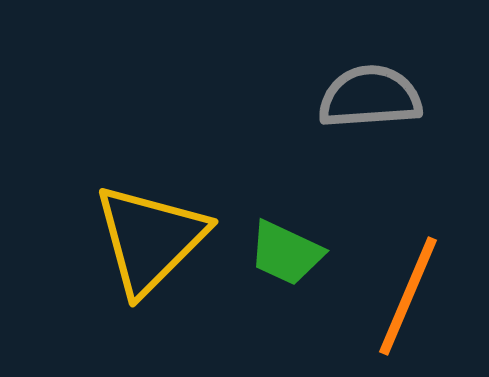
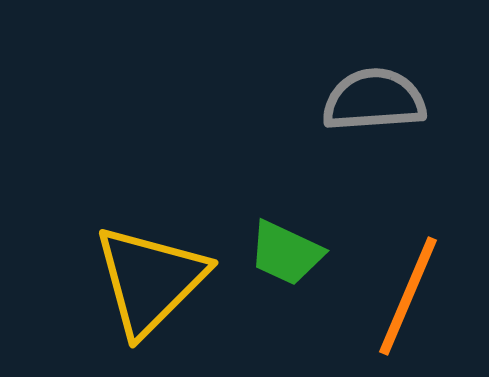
gray semicircle: moved 4 px right, 3 px down
yellow triangle: moved 41 px down
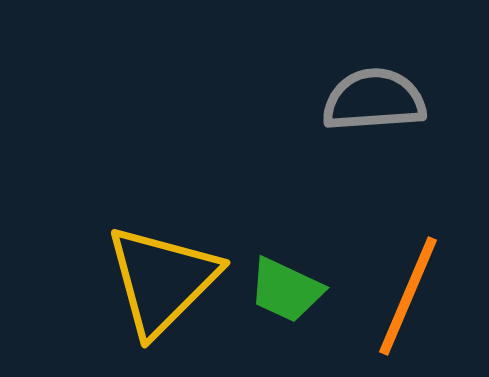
green trapezoid: moved 37 px down
yellow triangle: moved 12 px right
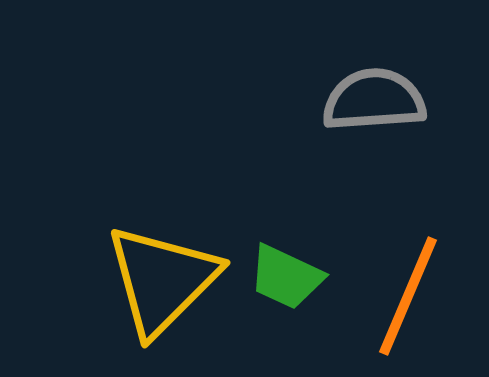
green trapezoid: moved 13 px up
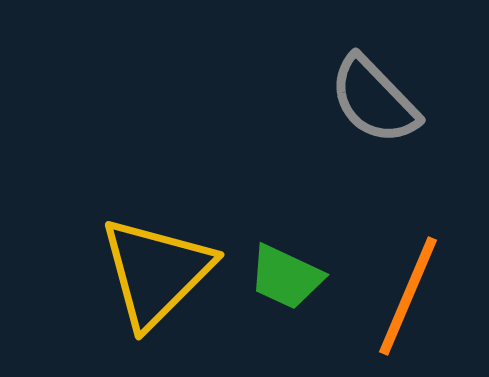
gray semicircle: rotated 130 degrees counterclockwise
yellow triangle: moved 6 px left, 8 px up
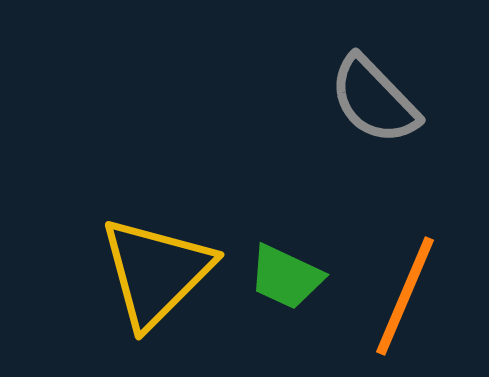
orange line: moved 3 px left
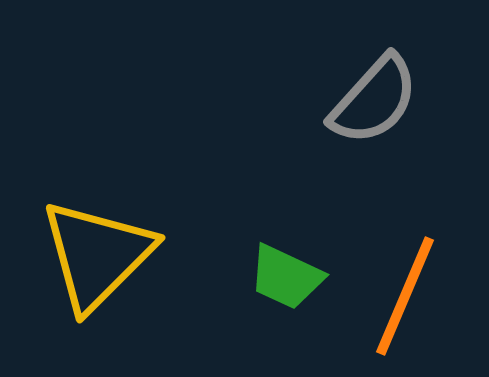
gray semicircle: rotated 94 degrees counterclockwise
yellow triangle: moved 59 px left, 17 px up
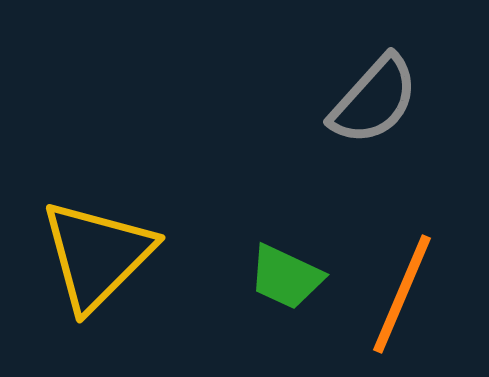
orange line: moved 3 px left, 2 px up
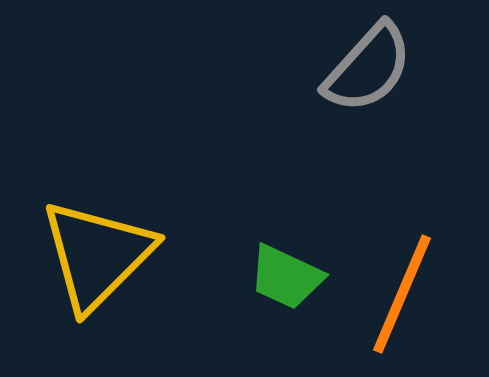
gray semicircle: moved 6 px left, 32 px up
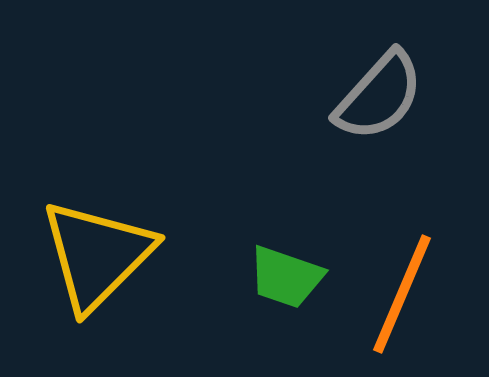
gray semicircle: moved 11 px right, 28 px down
green trapezoid: rotated 6 degrees counterclockwise
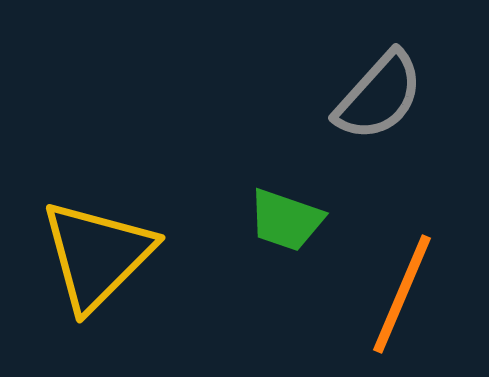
green trapezoid: moved 57 px up
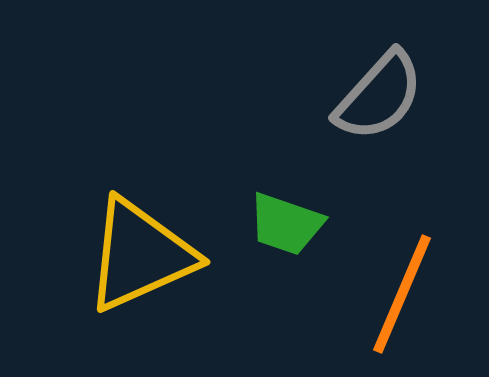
green trapezoid: moved 4 px down
yellow triangle: moved 43 px right; rotated 21 degrees clockwise
